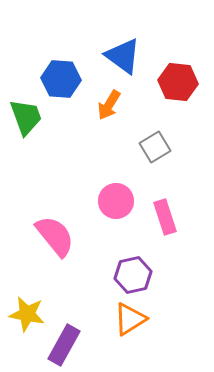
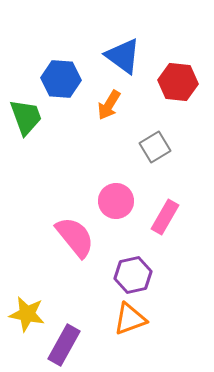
pink rectangle: rotated 48 degrees clockwise
pink semicircle: moved 20 px right, 1 px down
orange triangle: rotated 12 degrees clockwise
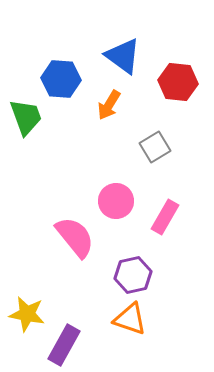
orange triangle: rotated 39 degrees clockwise
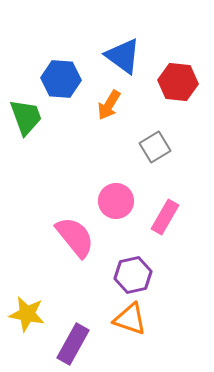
purple rectangle: moved 9 px right, 1 px up
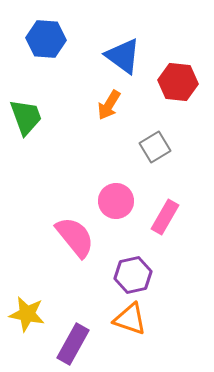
blue hexagon: moved 15 px left, 40 px up
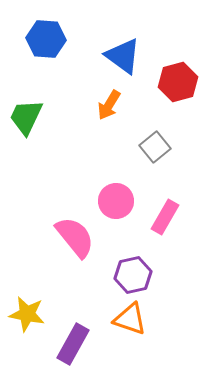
red hexagon: rotated 21 degrees counterclockwise
green trapezoid: rotated 135 degrees counterclockwise
gray square: rotated 8 degrees counterclockwise
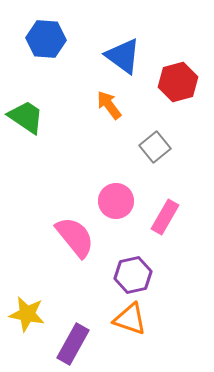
orange arrow: rotated 112 degrees clockwise
green trapezoid: rotated 99 degrees clockwise
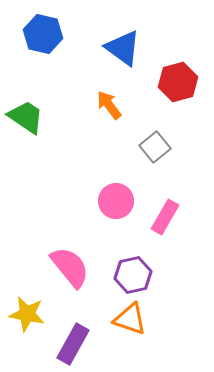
blue hexagon: moved 3 px left, 5 px up; rotated 9 degrees clockwise
blue triangle: moved 8 px up
pink semicircle: moved 5 px left, 30 px down
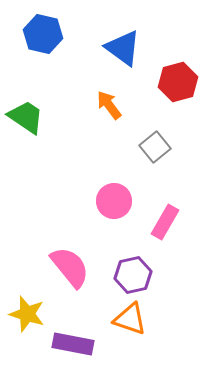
pink circle: moved 2 px left
pink rectangle: moved 5 px down
yellow star: rotated 6 degrees clockwise
purple rectangle: rotated 72 degrees clockwise
